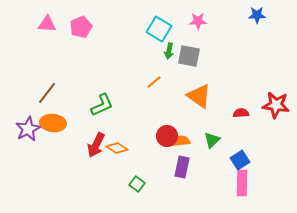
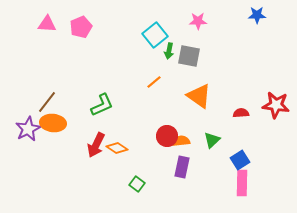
cyan square: moved 4 px left, 6 px down; rotated 20 degrees clockwise
brown line: moved 9 px down
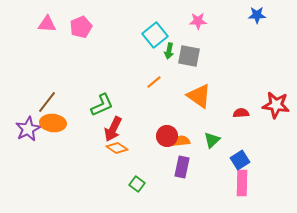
red arrow: moved 17 px right, 16 px up
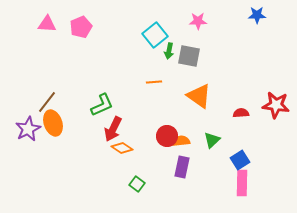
orange line: rotated 35 degrees clockwise
orange ellipse: rotated 65 degrees clockwise
orange diamond: moved 5 px right
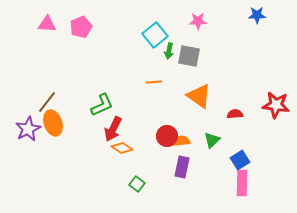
red semicircle: moved 6 px left, 1 px down
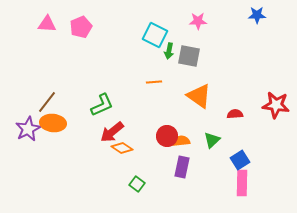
cyan square: rotated 25 degrees counterclockwise
orange ellipse: rotated 65 degrees counterclockwise
red arrow: moved 1 px left, 3 px down; rotated 25 degrees clockwise
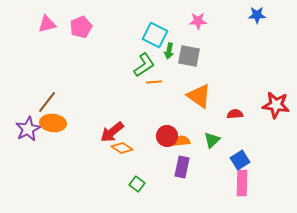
pink triangle: rotated 18 degrees counterclockwise
green L-shape: moved 42 px right, 40 px up; rotated 10 degrees counterclockwise
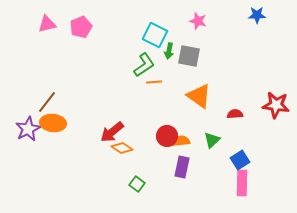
pink star: rotated 18 degrees clockwise
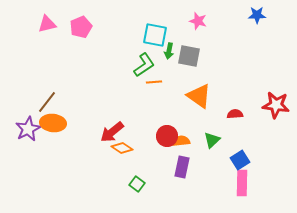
cyan square: rotated 15 degrees counterclockwise
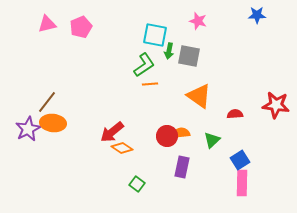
orange line: moved 4 px left, 2 px down
orange semicircle: moved 8 px up
